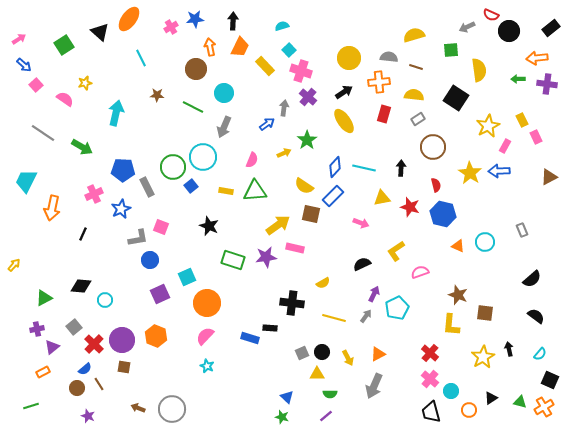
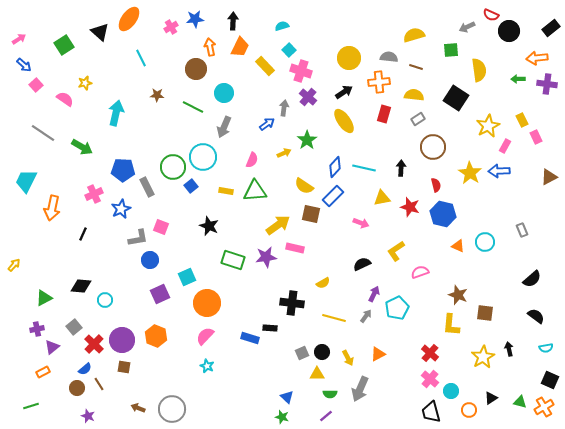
cyan semicircle at (540, 354): moved 6 px right, 6 px up; rotated 40 degrees clockwise
gray arrow at (374, 386): moved 14 px left, 3 px down
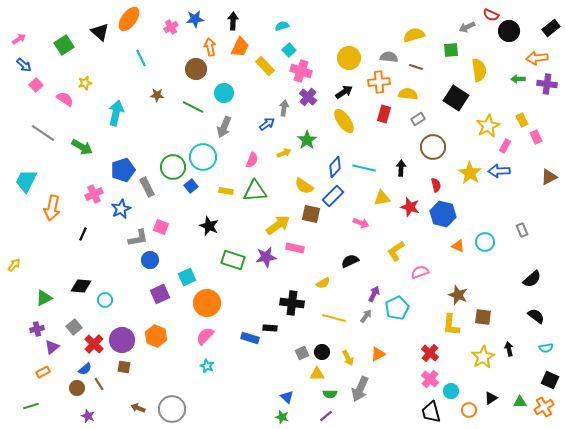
yellow semicircle at (414, 95): moved 6 px left, 1 px up
blue pentagon at (123, 170): rotated 20 degrees counterclockwise
black semicircle at (362, 264): moved 12 px left, 3 px up
brown square at (485, 313): moved 2 px left, 4 px down
green triangle at (520, 402): rotated 16 degrees counterclockwise
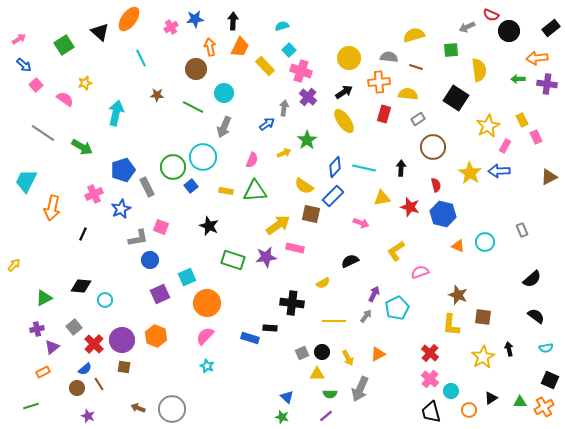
yellow line at (334, 318): moved 3 px down; rotated 15 degrees counterclockwise
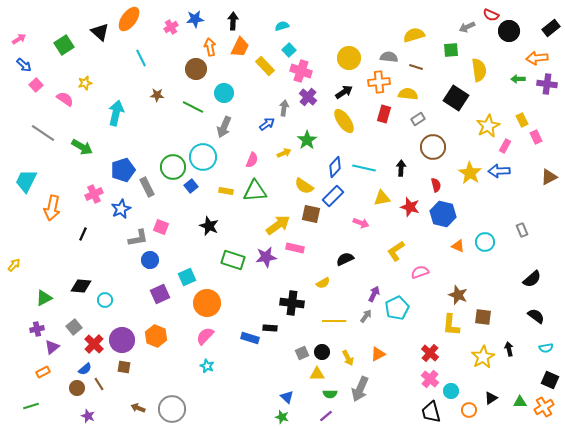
black semicircle at (350, 261): moved 5 px left, 2 px up
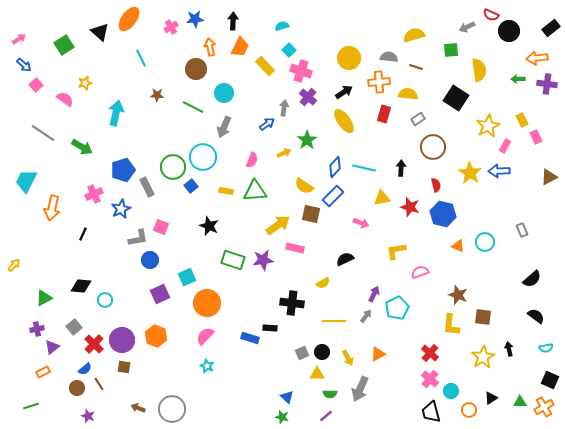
yellow L-shape at (396, 251): rotated 25 degrees clockwise
purple star at (266, 257): moved 3 px left, 3 px down
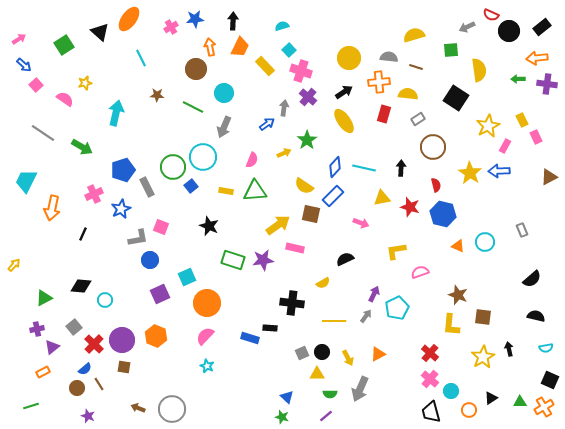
black rectangle at (551, 28): moved 9 px left, 1 px up
black semicircle at (536, 316): rotated 24 degrees counterclockwise
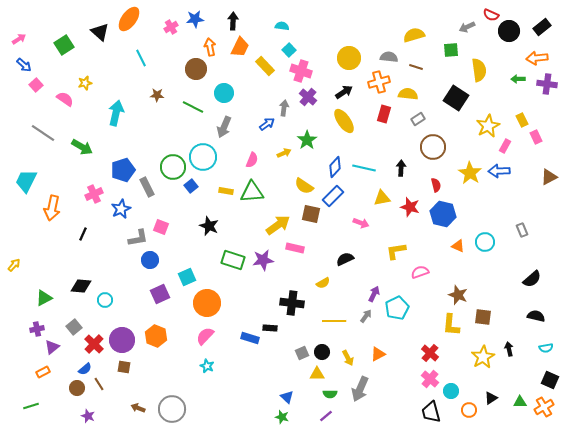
cyan semicircle at (282, 26): rotated 24 degrees clockwise
orange cross at (379, 82): rotated 10 degrees counterclockwise
green triangle at (255, 191): moved 3 px left, 1 px down
